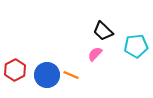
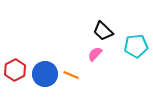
blue circle: moved 2 px left, 1 px up
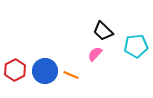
blue circle: moved 3 px up
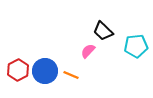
pink semicircle: moved 7 px left, 3 px up
red hexagon: moved 3 px right
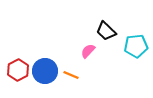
black trapezoid: moved 3 px right
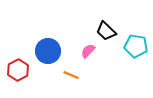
cyan pentagon: rotated 15 degrees clockwise
blue circle: moved 3 px right, 20 px up
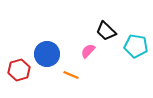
blue circle: moved 1 px left, 3 px down
red hexagon: moved 1 px right; rotated 10 degrees clockwise
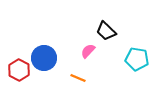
cyan pentagon: moved 1 px right, 13 px down
blue circle: moved 3 px left, 4 px down
red hexagon: rotated 15 degrees counterclockwise
orange line: moved 7 px right, 3 px down
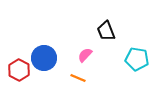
black trapezoid: rotated 25 degrees clockwise
pink semicircle: moved 3 px left, 4 px down
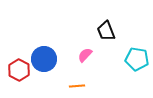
blue circle: moved 1 px down
orange line: moved 1 px left, 8 px down; rotated 28 degrees counterclockwise
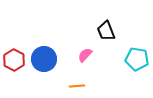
red hexagon: moved 5 px left, 10 px up
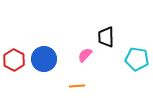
black trapezoid: moved 6 px down; rotated 20 degrees clockwise
